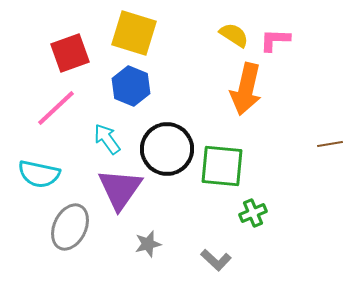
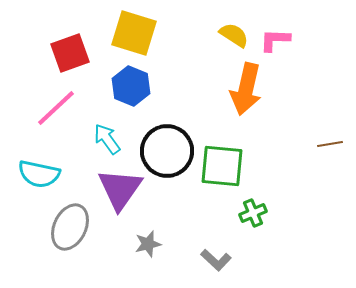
black circle: moved 2 px down
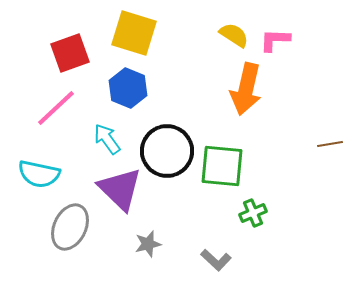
blue hexagon: moved 3 px left, 2 px down
purple triangle: rotated 21 degrees counterclockwise
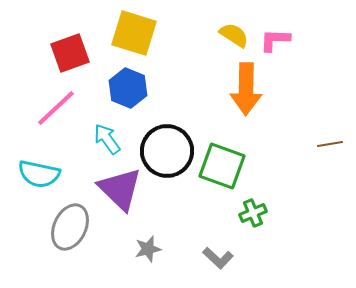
orange arrow: rotated 12 degrees counterclockwise
green square: rotated 15 degrees clockwise
gray star: moved 5 px down
gray L-shape: moved 2 px right, 2 px up
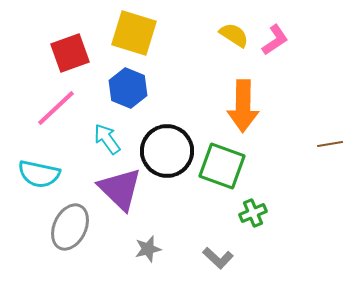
pink L-shape: rotated 144 degrees clockwise
orange arrow: moved 3 px left, 17 px down
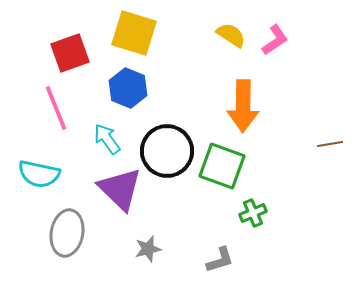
yellow semicircle: moved 3 px left
pink line: rotated 69 degrees counterclockwise
gray ellipse: moved 3 px left, 6 px down; rotated 15 degrees counterclockwise
gray L-shape: moved 2 px right, 2 px down; rotated 60 degrees counterclockwise
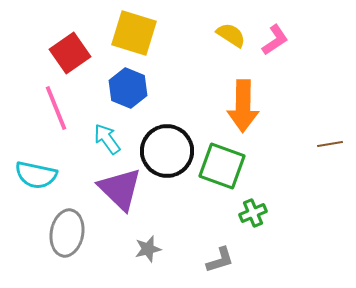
red square: rotated 15 degrees counterclockwise
cyan semicircle: moved 3 px left, 1 px down
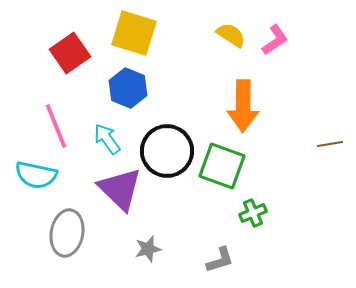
pink line: moved 18 px down
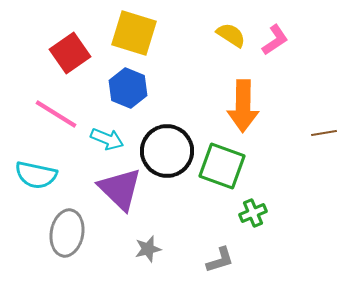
pink line: moved 12 px up; rotated 36 degrees counterclockwise
cyan arrow: rotated 148 degrees clockwise
brown line: moved 6 px left, 11 px up
